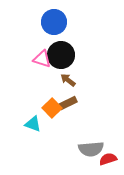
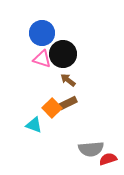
blue circle: moved 12 px left, 11 px down
black circle: moved 2 px right, 1 px up
cyan triangle: moved 1 px right, 1 px down
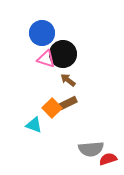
pink triangle: moved 4 px right
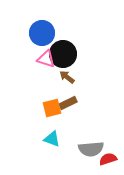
brown arrow: moved 1 px left, 3 px up
orange square: rotated 30 degrees clockwise
cyan triangle: moved 18 px right, 14 px down
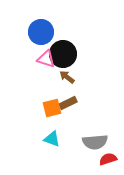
blue circle: moved 1 px left, 1 px up
gray semicircle: moved 4 px right, 7 px up
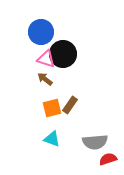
brown arrow: moved 22 px left, 2 px down
brown rectangle: moved 2 px right, 2 px down; rotated 30 degrees counterclockwise
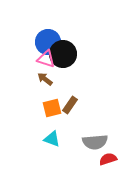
blue circle: moved 7 px right, 10 px down
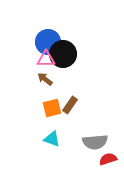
pink triangle: rotated 18 degrees counterclockwise
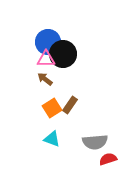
orange square: rotated 18 degrees counterclockwise
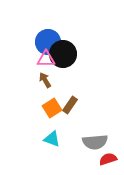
brown arrow: moved 1 px down; rotated 21 degrees clockwise
